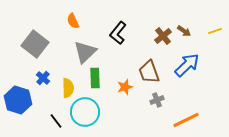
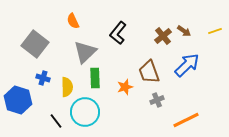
blue cross: rotated 24 degrees counterclockwise
yellow semicircle: moved 1 px left, 1 px up
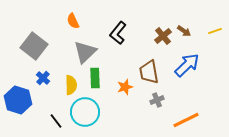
gray square: moved 1 px left, 2 px down
brown trapezoid: rotated 10 degrees clockwise
blue cross: rotated 24 degrees clockwise
yellow semicircle: moved 4 px right, 2 px up
